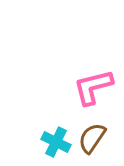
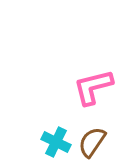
brown semicircle: moved 4 px down
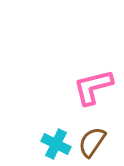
cyan cross: moved 2 px down
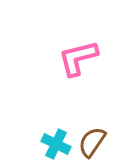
pink L-shape: moved 15 px left, 29 px up
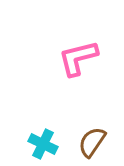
cyan cross: moved 13 px left
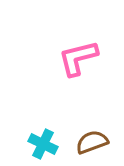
brown semicircle: rotated 36 degrees clockwise
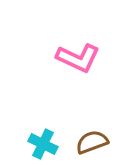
pink L-shape: rotated 141 degrees counterclockwise
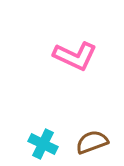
pink L-shape: moved 3 px left, 2 px up
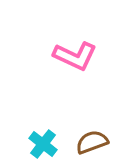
cyan cross: rotated 12 degrees clockwise
